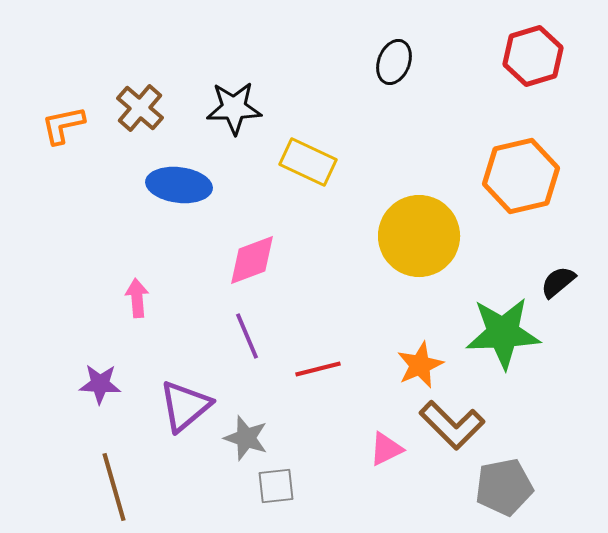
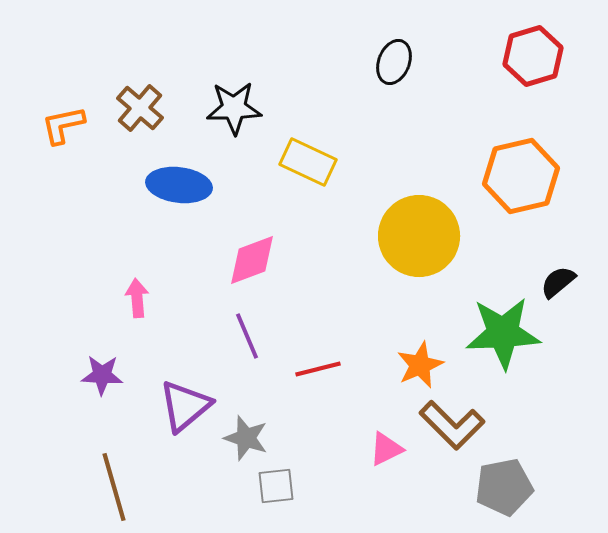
purple star: moved 2 px right, 9 px up
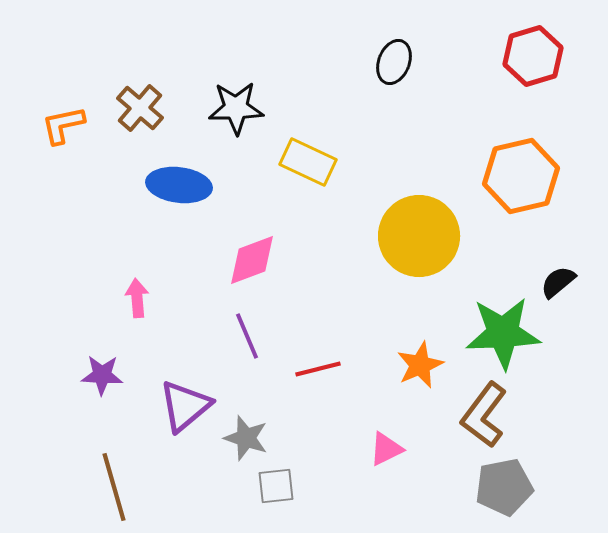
black star: moved 2 px right
brown L-shape: moved 32 px right, 10 px up; rotated 82 degrees clockwise
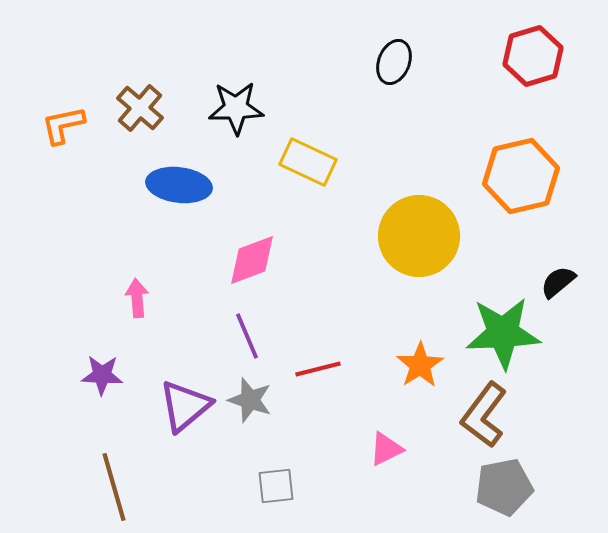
orange star: rotated 9 degrees counterclockwise
gray star: moved 4 px right, 38 px up
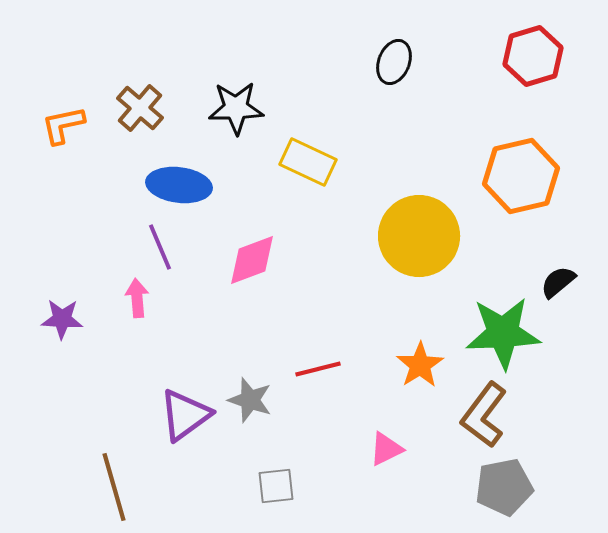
purple line: moved 87 px left, 89 px up
purple star: moved 40 px left, 56 px up
purple triangle: moved 9 px down; rotated 4 degrees clockwise
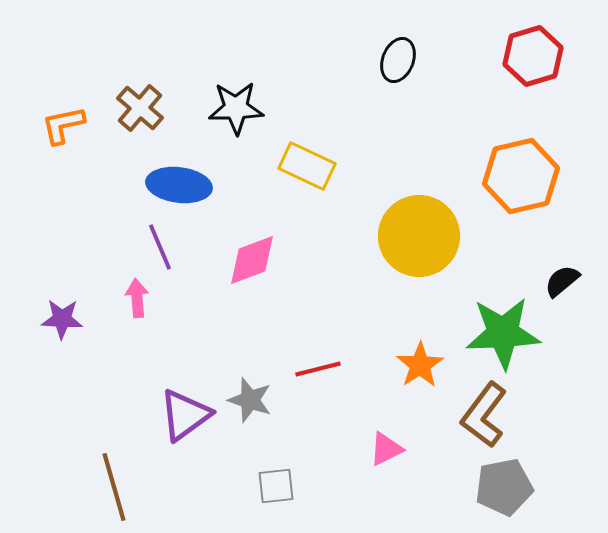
black ellipse: moved 4 px right, 2 px up
yellow rectangle: moved 1 px left, 4 px down
black semicircle: moved 4 px right, 1 px up
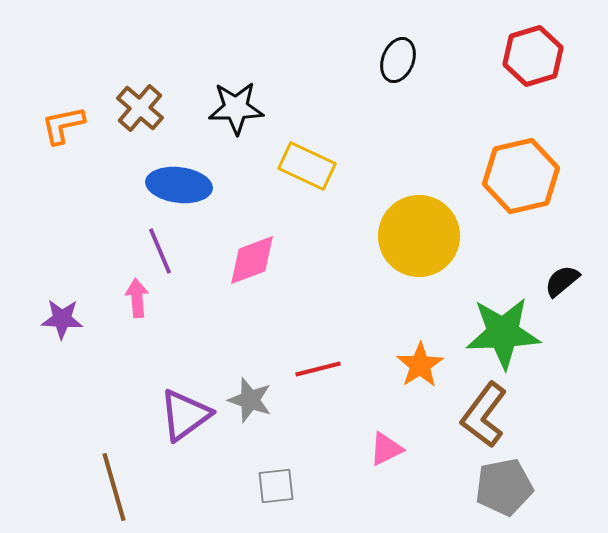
purple line: moved 4 px down
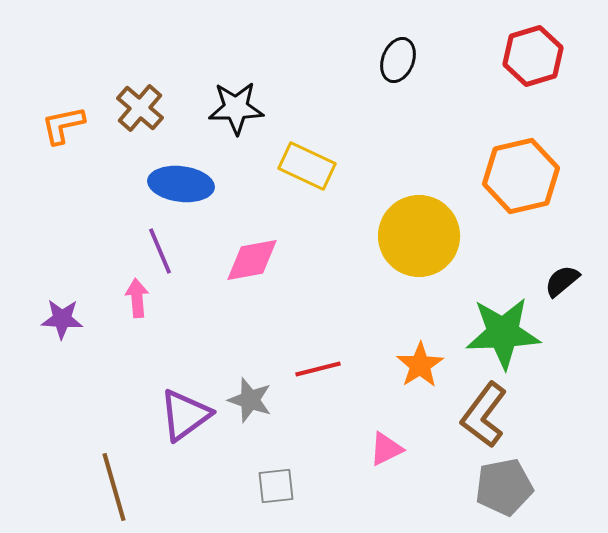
blue ellipse: moved 2 px right, 1 px up
pink diamond: rotated 10 degrees clockwise
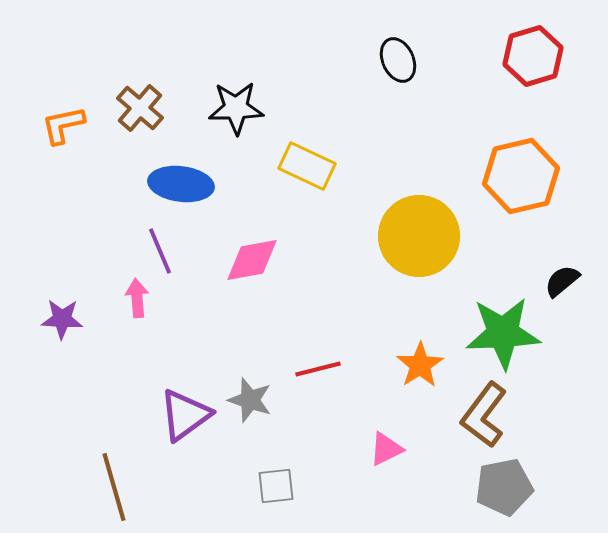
black ellipse: rotated 45 degrees counterclockwise
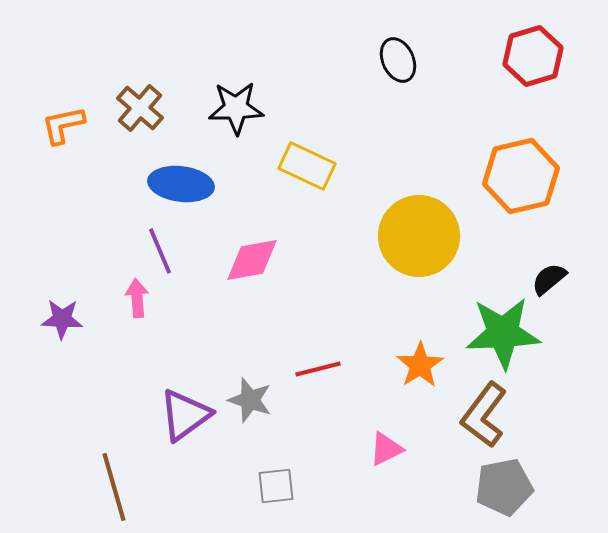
black semicircle: moved 13 px left, 2 px up
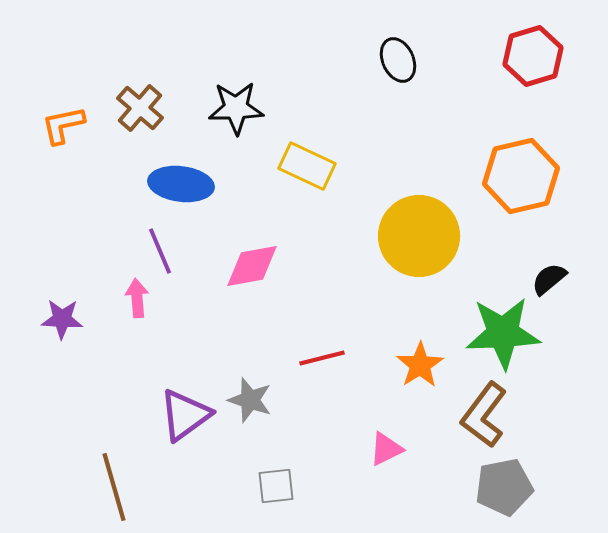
pink diamond: moved 6 px down
red line: moved 4 px right, 11 px up
